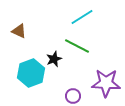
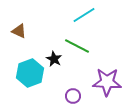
cyan line: moved 2 px right, 2 px up
black star: rotated 21 degrees counterclockwise
cyan hexagon: moved 1 px left
purple star: moved 1 px right, 1 px up
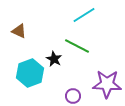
purple star: moved 2 px down
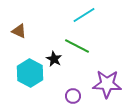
cyan hexagon: rotated 12 degrees counterclockwise
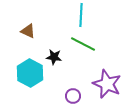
cyan line: moved 3 px left; rotated 55 degrees counterclockwise
brown triangle: moved 9 px right
green line: moved 6 px right, 2 px up
black star: moved 2 px up; rotated 21 degrees counterclockwise
purple star: rotated 20 degrees clockwise
